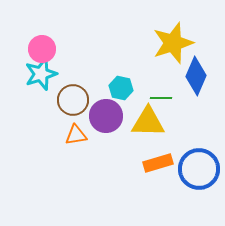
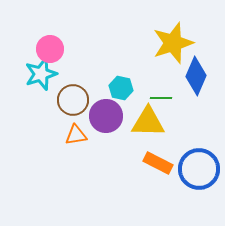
pink circle: moved 8 px right
orange rectangle: rotated 44 degrees clockwise
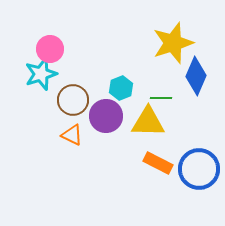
cyan hexagon: rotated 25 degrees clockwise
orange triangle: moved 4 px left; rotated 35 degrees clockwise
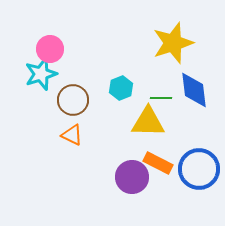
blue diamond: moved 2 px left, 14 px down; rotated 30 degrees counterclockwise
purple circle: moved 26 px right, 61 px down
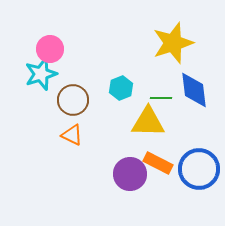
purple circle: moved 2 px left, 3 px up
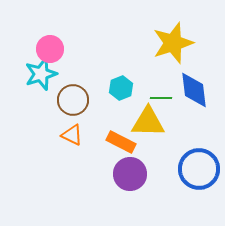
orange rectangle: moved 37 px left, 21 px up
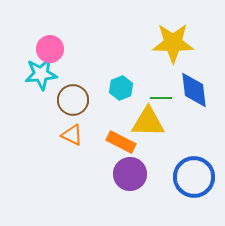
yellow star: rotated 18 degrees clockwise
cyan star: rotated 12 degrees clockwise
blue circle: moved 5 px left, 8 px down
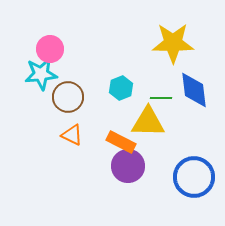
brown circle: moved 5 px left, 3 px up
purple circle: moved 2 px left, 8 px up
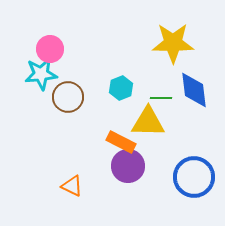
orange triangle: moved 51 px down
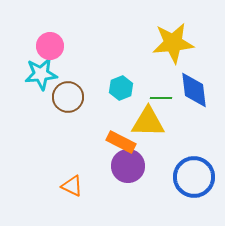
yellow star: rotated 6 degrees counterclockwise
pink circle: moved 3 px up
